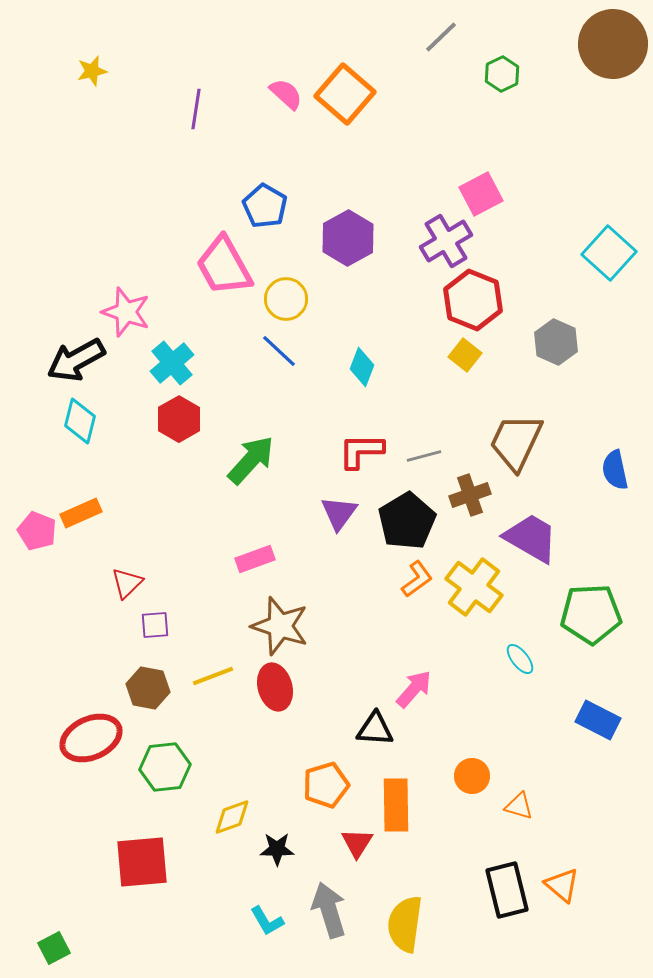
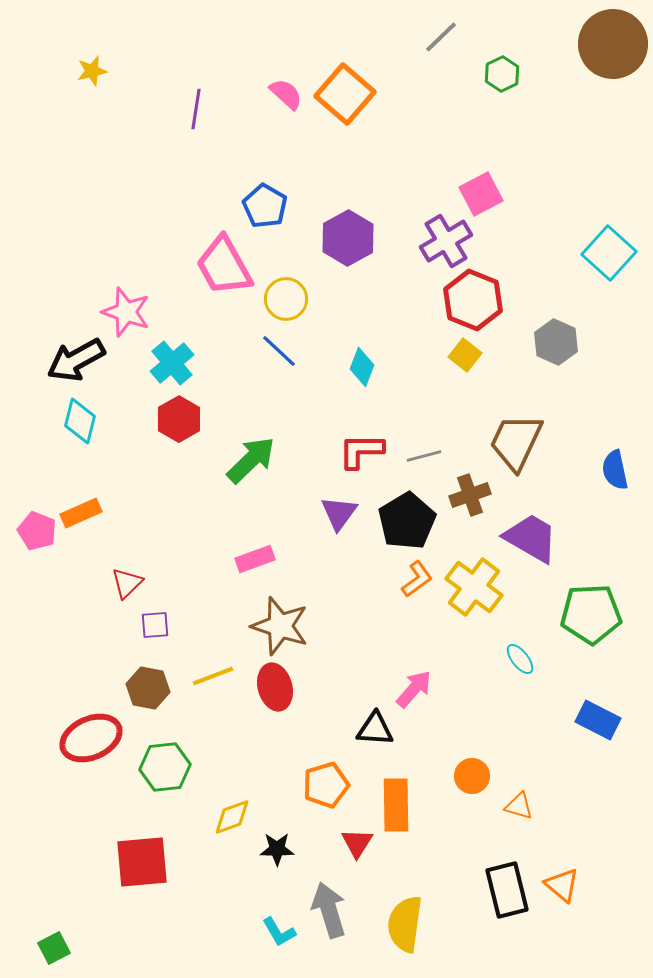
green arrow at (251, 460): rotated 4 degrees clockwise
cyan L-shape at (267, 921): moved 12 px right, 11 px down
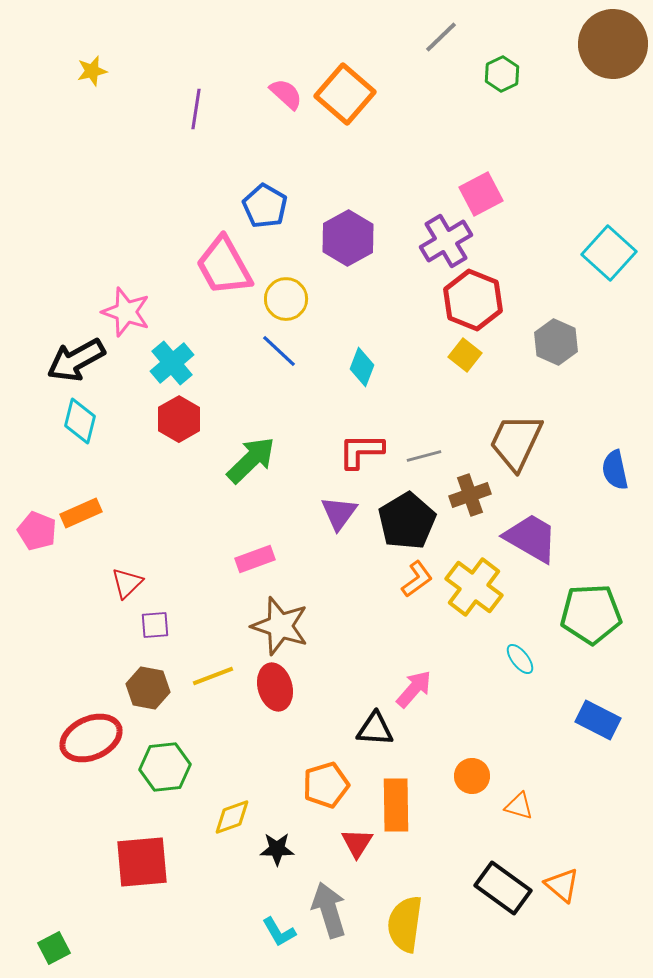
black rectangle at (507, 890): moved 4 px left, 2 px up; rotated 40 degrees counterclockwise
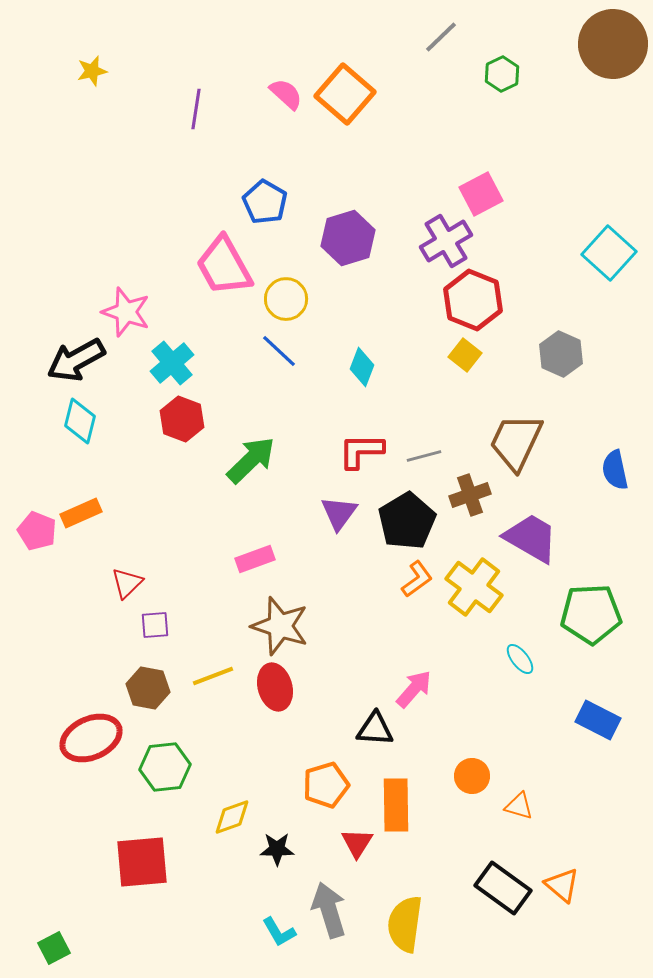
blue pentagon at (265, 206): moved 4 px up
purple hexagon at (348, 238): rotated 12 degrees clockwise
gray hexagon at (556, 342): moved 5 px right, 12 px down
red hexagon at (179, 419): moved 3 px right; rotated 9 degrees counterclockwise
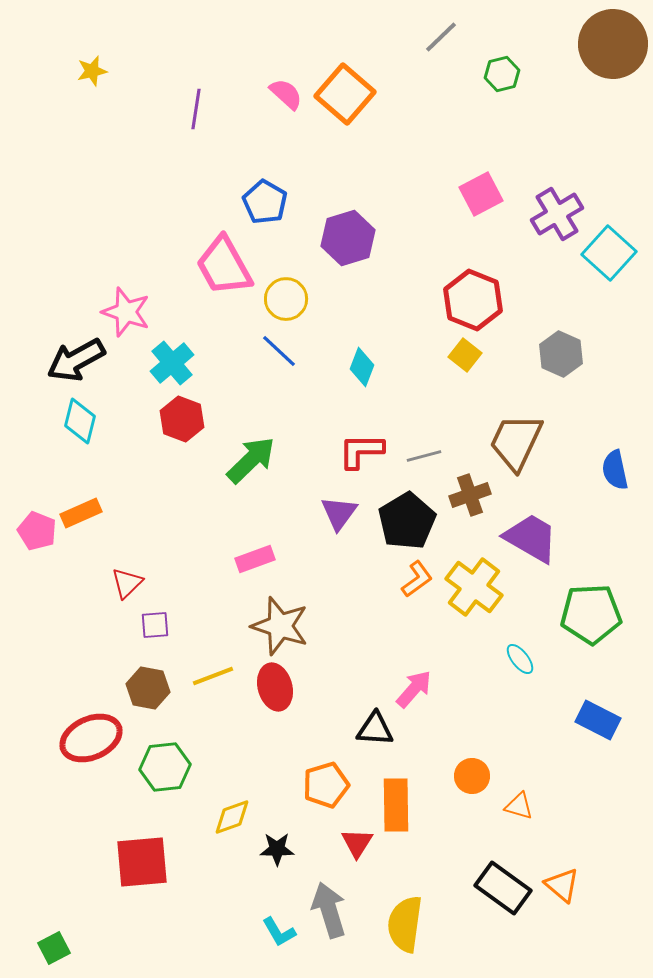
green hexagon at (502, 74): rotated 12 degrees clockwise
purple cross at (446, 241): moved 111 px right, 27 px up
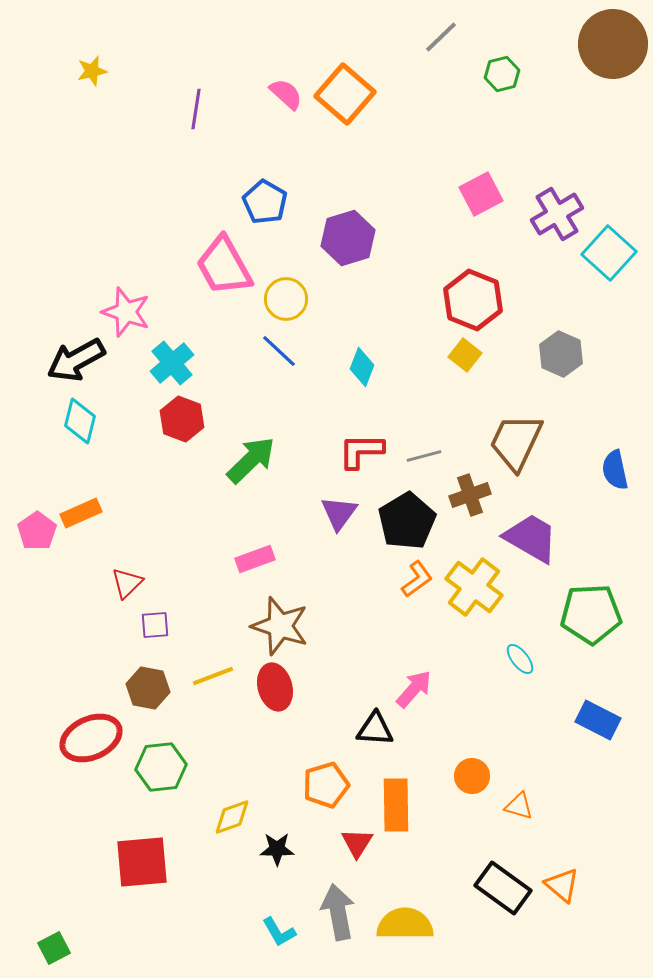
pink pentagon at (37, 531): rotated 15 degrees clockwise
green hexagon at (165, 767): moved 4 px left
gray arrow at (329, 910): moved 9 px right, 2 px down; rotated 6 degrees clockwise
yellow semicircle at (405, 924): rotated 82 degrees clockwise
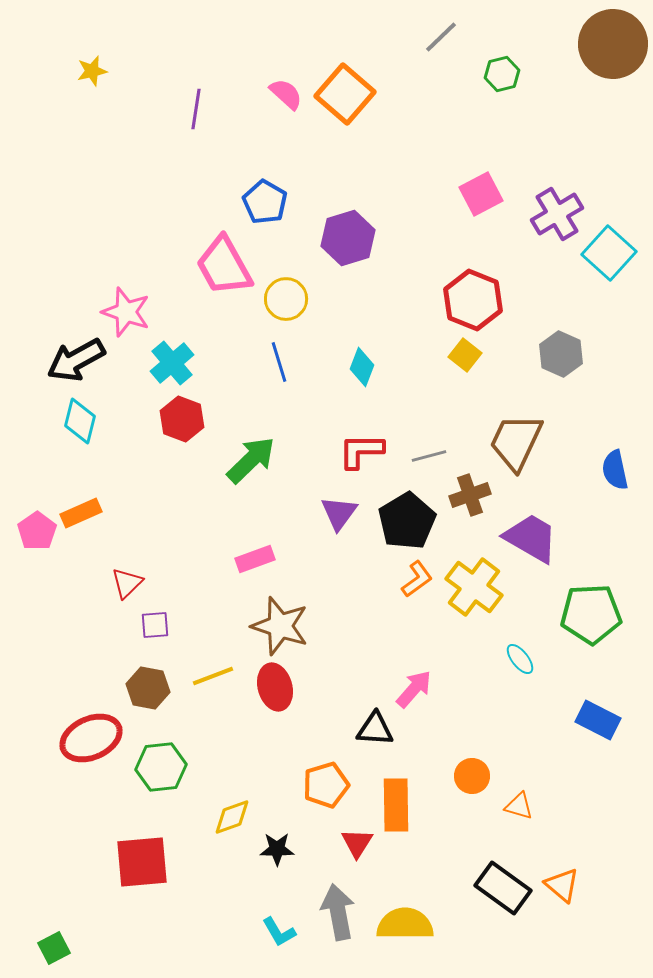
blue line at (279, 351): moved 11 px down; rotated 30 degrees clockwise
gray line at (424, 456): moved 5 px right
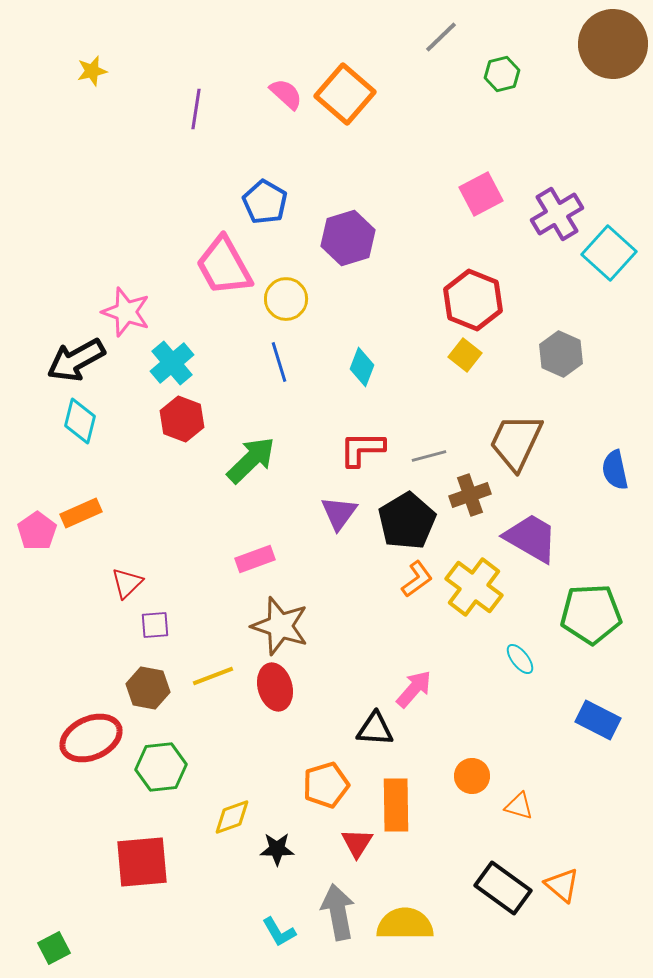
red L-shape at (361, 451): moved 1 px right, 2 px up
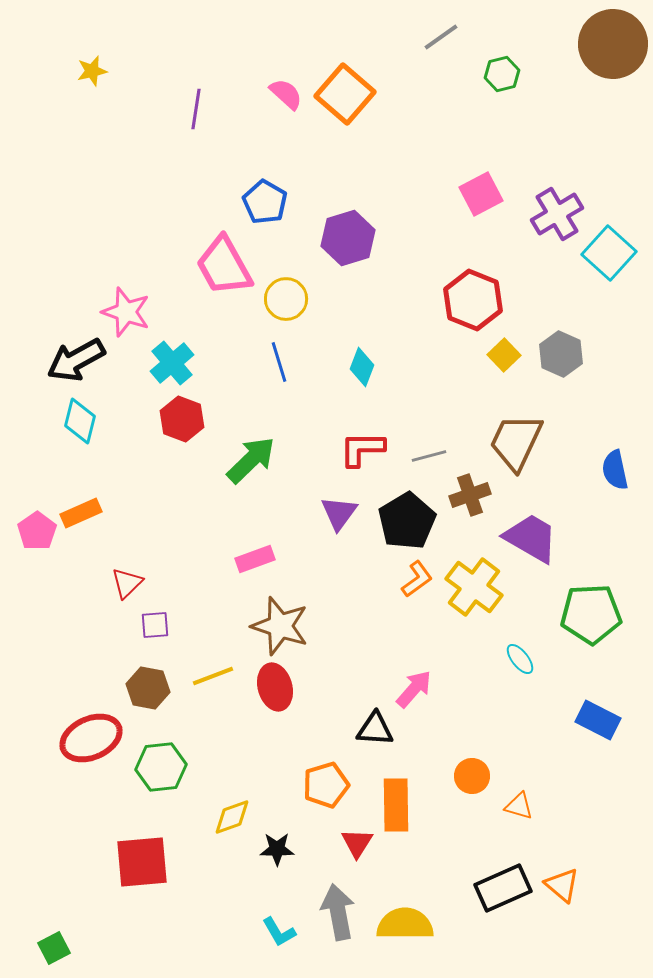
gray line at (441, 37): rotated 9 degrees clockwise
yellow square at (465, 355): moved 39 px right; rotated 8 degrees clockwise
black rectangle at (503, 888): rotated 60 degrees counterclockwise
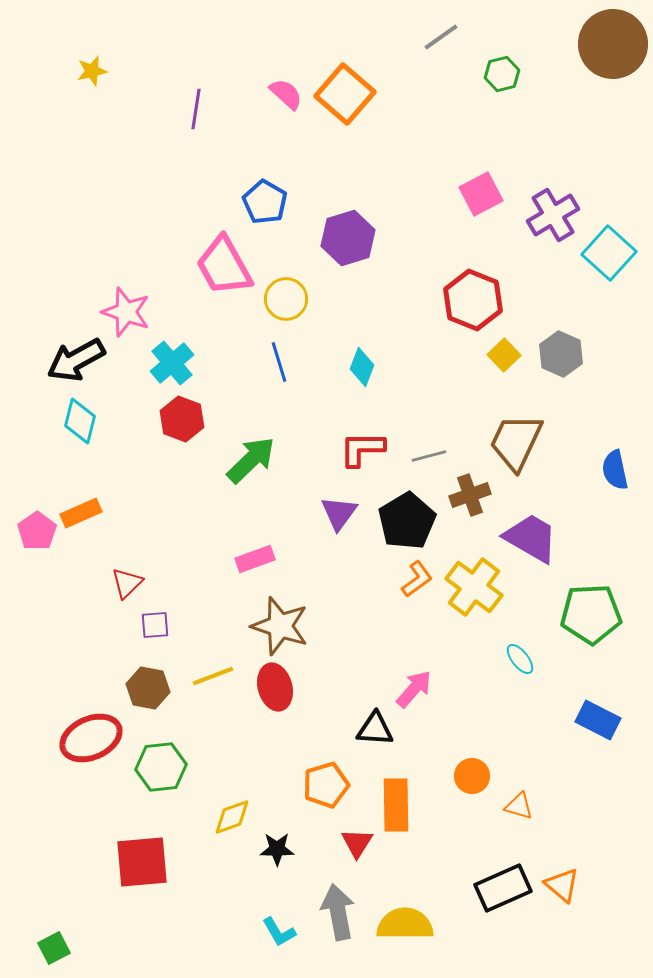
purple cross at (557, 214): moved 4 px left, 1 px down
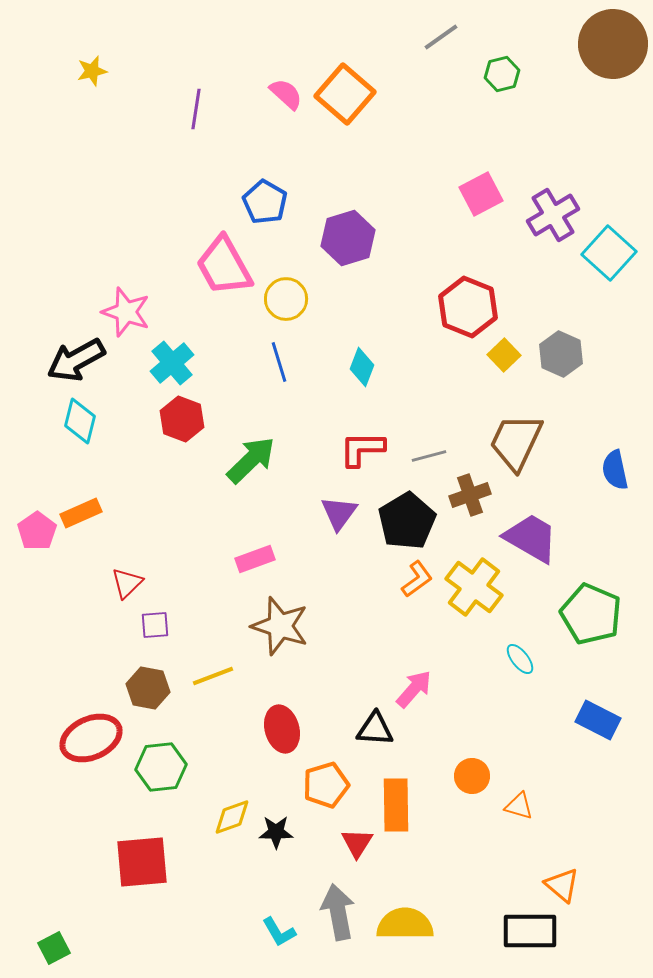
red hexagon at (473, 300): moved 5 px left, 7 px down
green pentagon at (591, 614): rotated 26 degrees clockwise
red ellipse at (275, 687): moved 7 px right, 42 px down
black star at (277, 849): moved 1 px left, 17 px up
black rectangle at (503, 888): moved 27 px right, 43 px down; rotated 24 degrees clockwise
